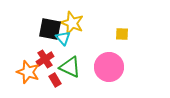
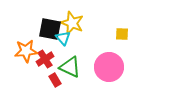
orange star: moved 2 px left, 21 px up; rotated 25 degrees counterclockwise
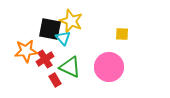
yellow star: moved 1 px left, 2 px up
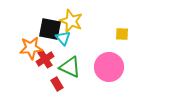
orange star: moved 5 px right, 3 px up
red rectangle: moved 2 px right, 4 px down
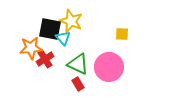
green triangle: moved 8 px right, 3 px up
red rectangle: moved 21 px right
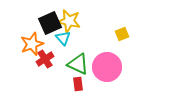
yellow star: moved 2 px left; rotated 10 degrees counterclockwise
black square: moved 6 px up; rotated 35 degrees counterclockwise
yellow square: rotated 24 degrees counterclockwise
orange star: moved 1 px right, 4 px up; rotated 15 degrees counterclockwise
pink circle: moved 2 px left
red rectangle: rotated 24 degrees clockwise
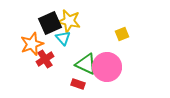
green triangle: moved 8 px right
red rectangle: rotated 64 degrees counterclockwise
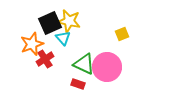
green triangle: moved 2 px left
